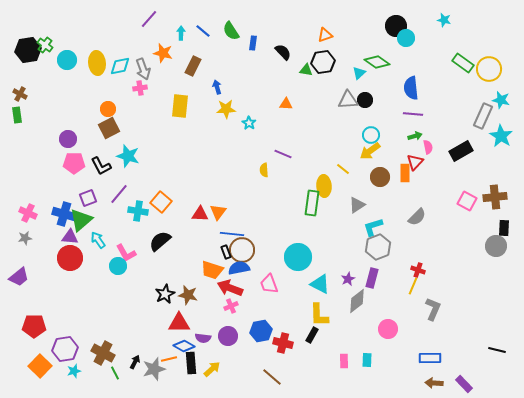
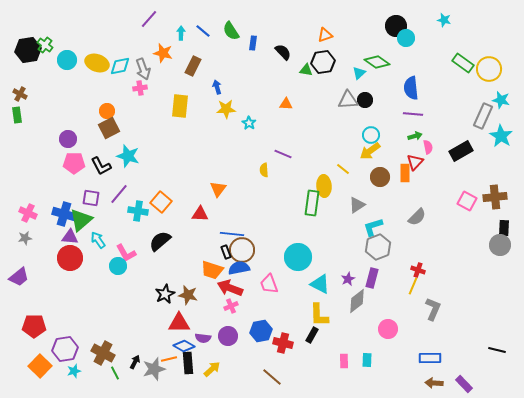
yellow ellipse at (97, 63): rotated 65 degrees counterclockwise
orange circle at (108, 109): moved 1 px left, 2 px down
purple square at (88, 198): moved 3 px right; rotated 30 degrees clockwise
orange triangle at (218, 212): moved 23 px up
gray circle at (496, 246): moved 4 px right, 1 px up
black rectangle at (191, 363): moved 3 px left
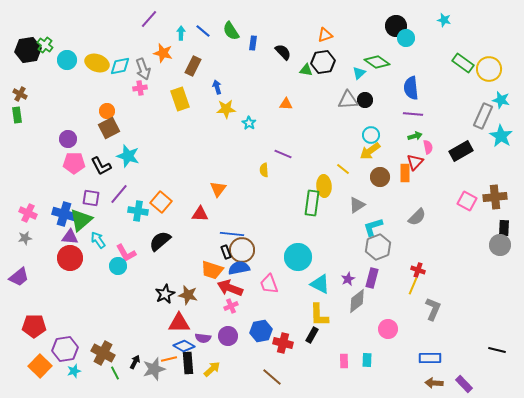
yellow rectangle at (180, 106): moved 7 px up; rotated 25 degrees counterclockwise
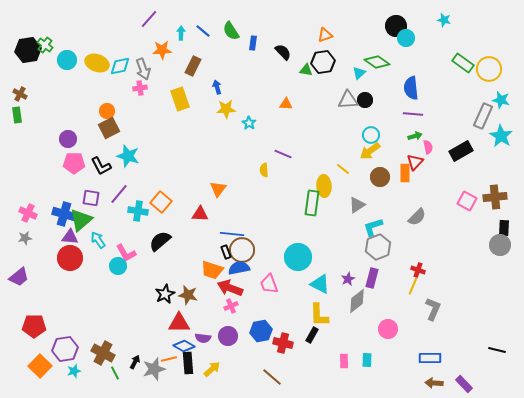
orange star at (163, 53): moved 1 px left, 3 px up; rotated 18 degrees counterclockwise
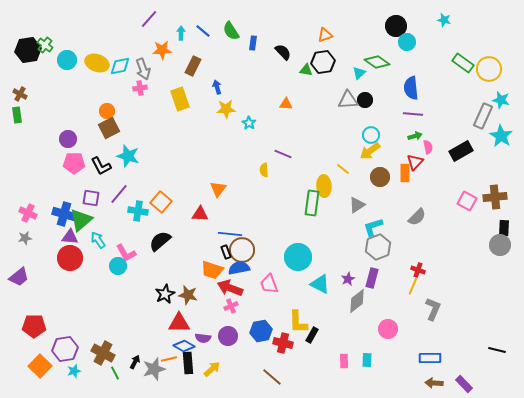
cyan circle at (406, 38): moved 1 px right, 4 px down
blue line at (232, 234): moved 2 px left
yellow L-shape at (319, 315): moved 21 px left, 7 px down
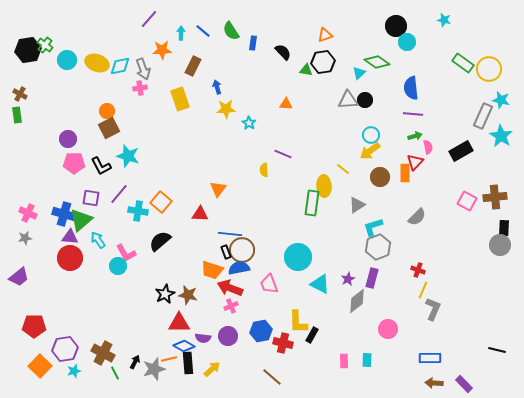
yellow line at (413, 286): moved 10 px right, 4 px down
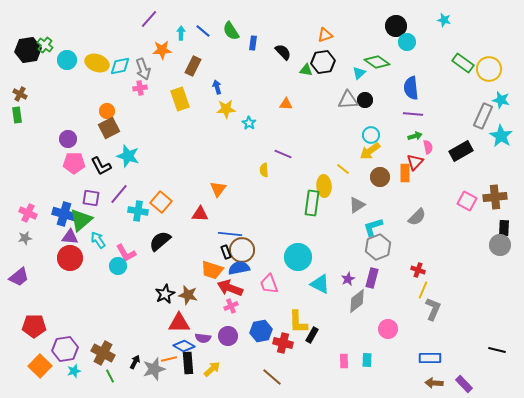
green line at (115, 373): moved 5 px left, 3 px down
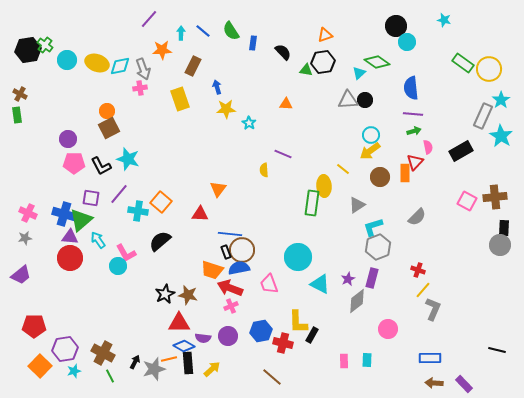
cyan star at (501, 100): rotated 24 degrees clockwise
green arrow at (415, 136): moved 1 px left, 5 px up
cyan star at (128, 156): moved 3 px down
purple trapezoid at (19, 277): moved 2 px right, 2 px up
yellow line at (423, 290): rotated 18 degrees clockwise
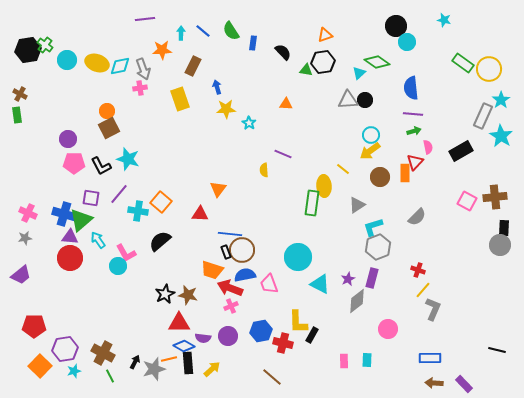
purple line at (149, 19): moved 4 px left; rotated 42 degrees clockwise
blue semicircle at (239, 268): moved 6 px right, 7 px down
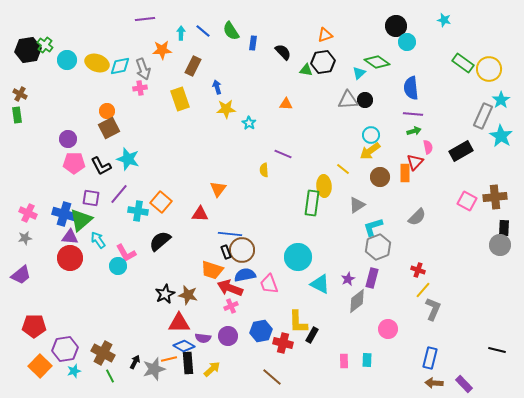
blue rectangle at (430, 358): rotated 75 degrees counterclockwise
